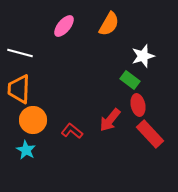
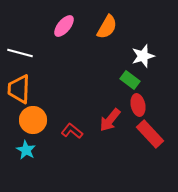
orange semicircle: moved 2 px left, 3 px down
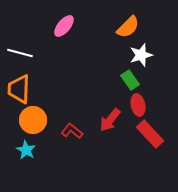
orange semicircle: moved 21 px right; rotated 15 degrees clockwise
white star: moved 2 px left, 1 px up
green rectangle: rotated 18 degrees clockwise
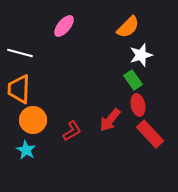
green rectangle: moved 3 px right
red L-shape: rotated 110 degrees clockwise
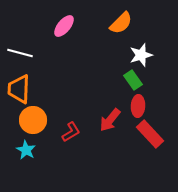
orange semicircle: moved 7 px left, 4 px up
red ellipse: moved 1 px down; rotated 15 degrees clockwise
red L-shape: moved 1 px left, 1 px down
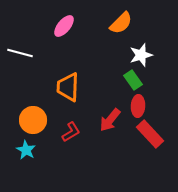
orange trapezoid: moved 49 px right, 2 px up
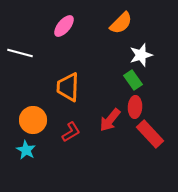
red ellipse: moved 3 px left, 1 px down
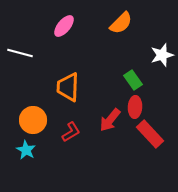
white star: moved 21 px right
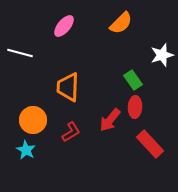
red rectangle: moved 10 px down
